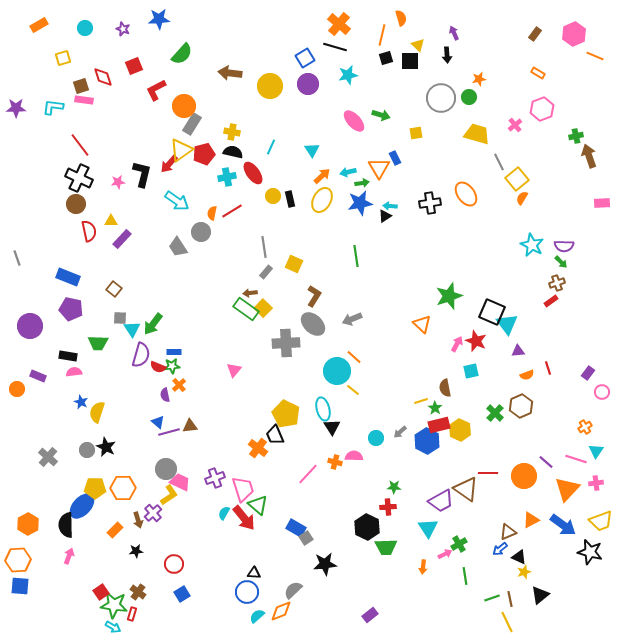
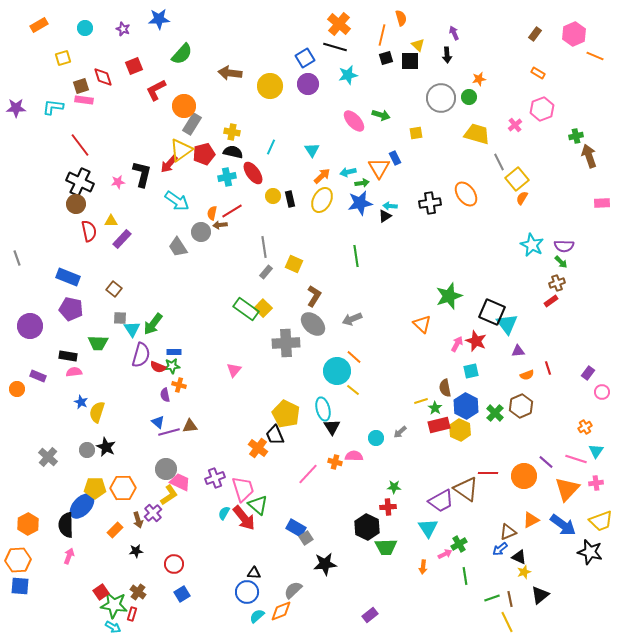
black cross at (79, 178): moved 1 px right, 4 px down
brown arrow at (250, 293): moved 30 px left, 68 px up
orange cross at (179, 385): rotated 32 degrees counterclockwise
blue hexagon at (427, 441): moved 39 px right, 35 px up
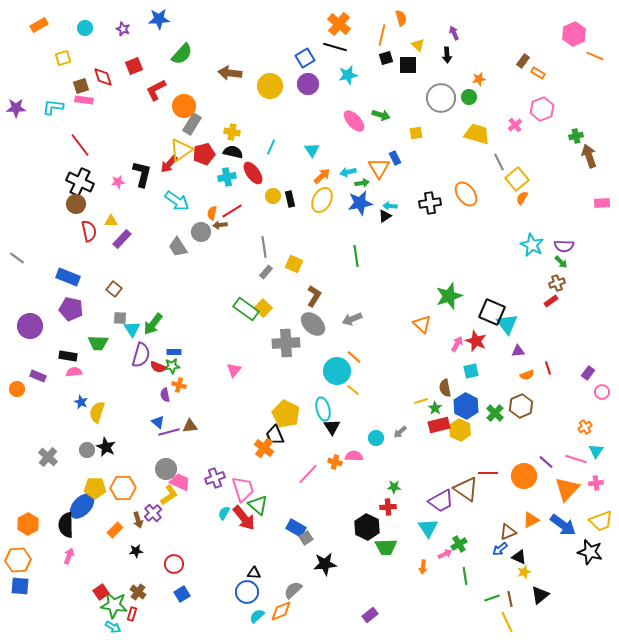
brown rectangle at (535, 34): moved 12 px left, 27 px down
black square at (410, 61): moved 2 px left, 4 px down
gray line at (17, 258): rotated 35 degrees counterclockwise
orange cross at (258, 448): moved 6 px right
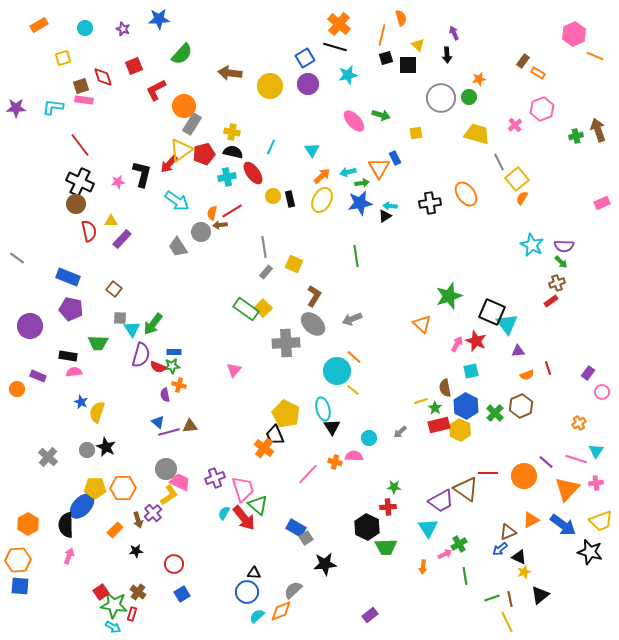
brown arrow at (589, 156): moved 9 px right, 26 px up
pink rectangle at (602, 203): rotated 21 degrees counterclockwise
orange cross at (585, 427): moved 6 px left, 4 px up
cyan circle at (376, 438): moved 7 px left
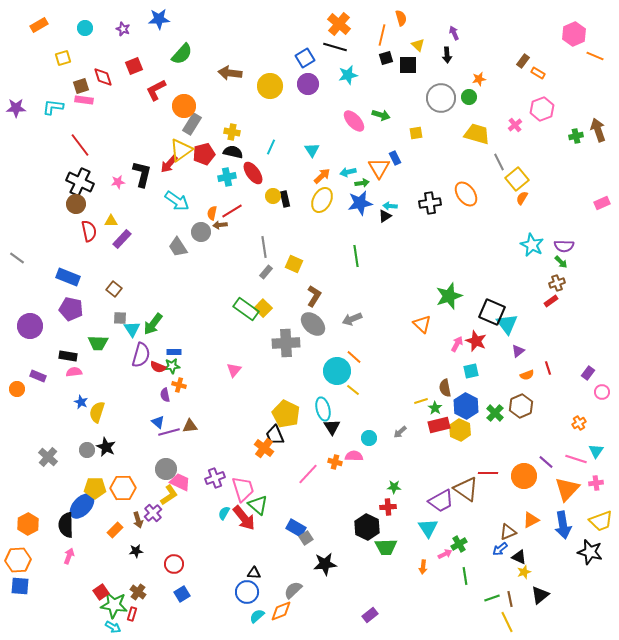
black rectangle at (290, 199): moved 5 px left
purple triangle at (518, 351): rotated 32 degrees counterclockwise
blue arrow at (563, 525): rotated 44 degrees clockwise
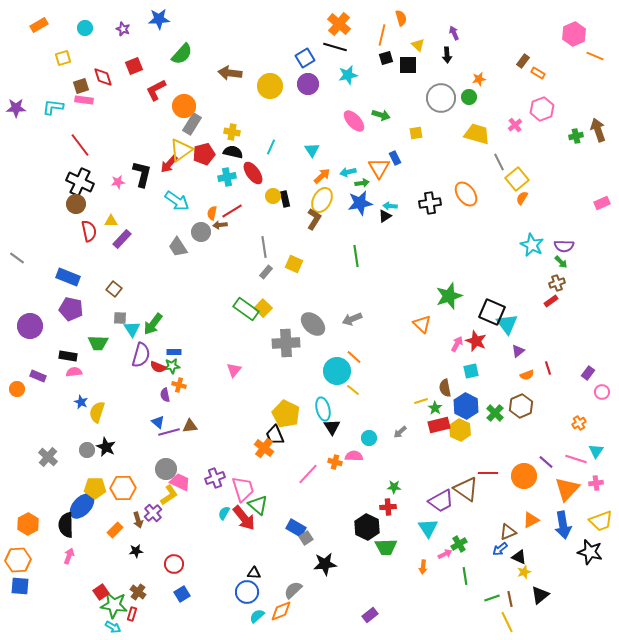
brown L-shape at (314, 296): moved 77 px up
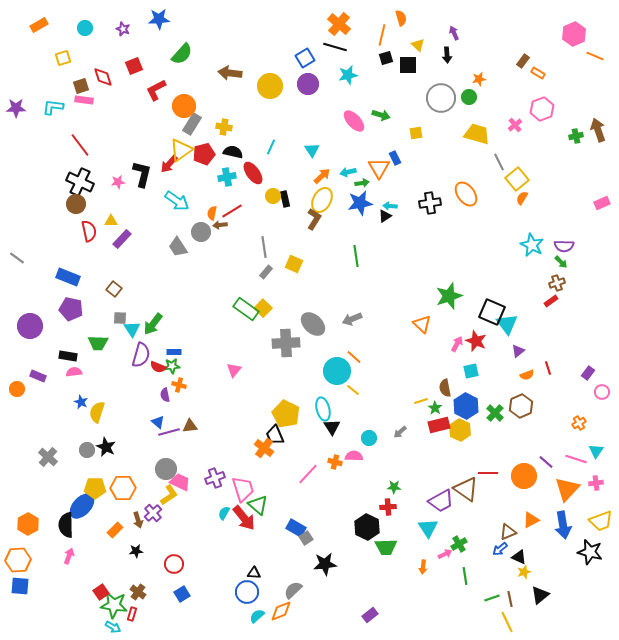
yellow cross at (232, 132): moved 8 px left, 5 px up
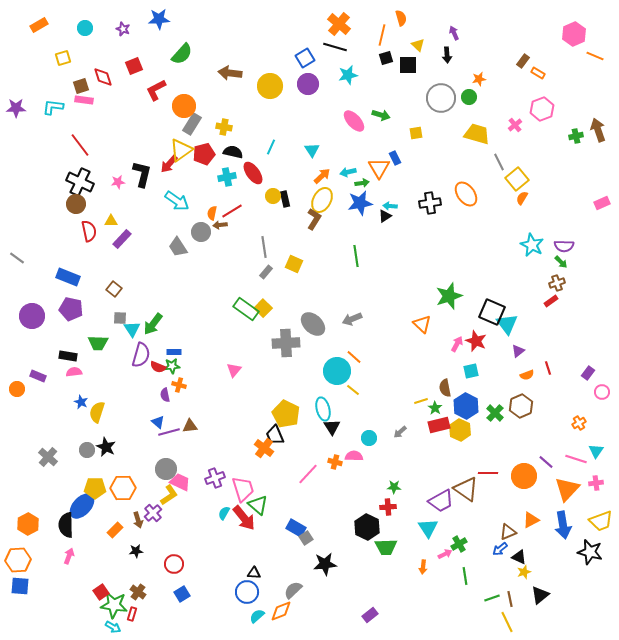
purple circle at (30, 326): moved 2 px right, 10 px up
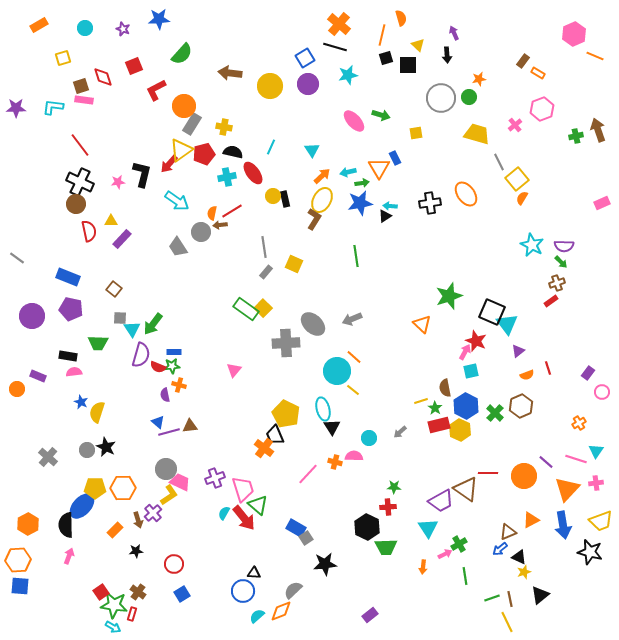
pink arrow at (457, 344): moved 8 px right, 8 px down
blue circle at (247, 592): moved 4 px left, 1 px up
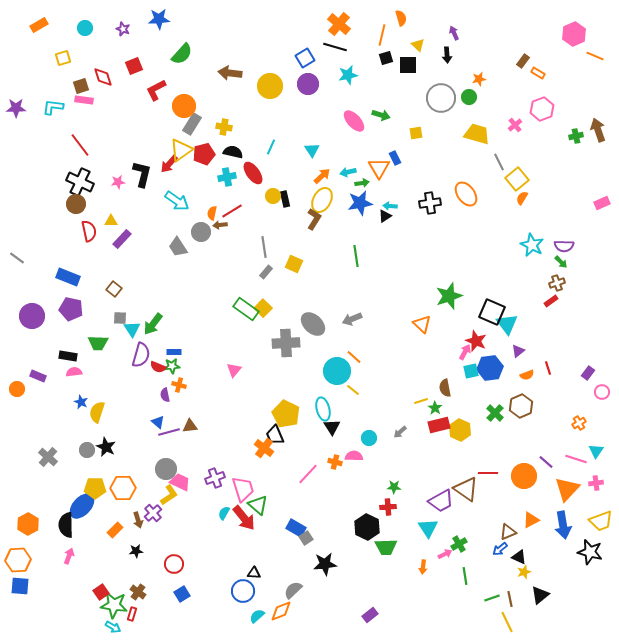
blue hexagon at (466, 406): moved 24 px right, 38 px up; rotated 25 degrees clockwise
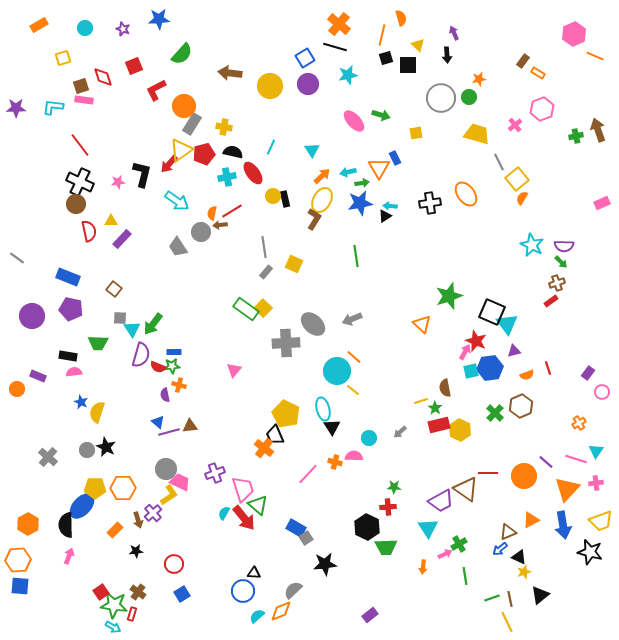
purple triangle at (518, 351): moved 4 px left; rotated 24 degrees clockwise
purple cross at (215, 478): moved 5 px up
